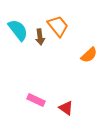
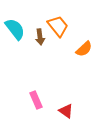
cyan semicircle: moved 3 px left, 1 px up
orange semicircle: moved 5 px left, 6 px up
pink rectangle: rotated 42 degrees clockwise
red triangle: moved 3 px down
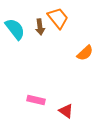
orange trapezoid: moved 8 px up
brown arrow: moved 10 px up
orange semicircle: moved 1 px right, 4 px down
pink rectangle: rotated 54 degrees counterclockwise
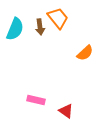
cyan semicircle: rotated 60 degrees clockwise
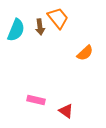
cyan semicircle: moved 1 px right, 1 px down
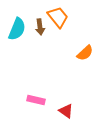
orange trapezoid: moved 1 px up
cyan semicircle: moved 1 px right, 1 px up
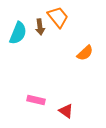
cyan semicircle: moved 1 px right, 4 px down
